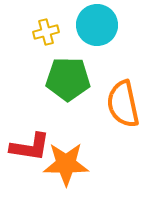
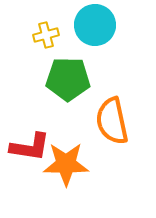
cyan circle: moved 2 px left
yellow cross: moved 3 px down
orange semicircle: moved 11 px left, 17 px down
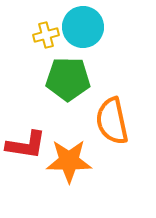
cyan circle: moved 12 px left, 2 px down
red L-shape: moved 4 px left, 2 px up
orange star: moved 3 px right, 3 px up
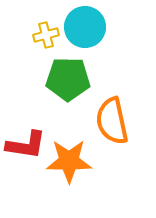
cyan circle: moved 2 px right
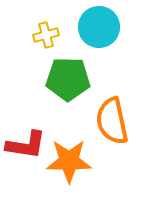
cyan circle: moved 14 px right
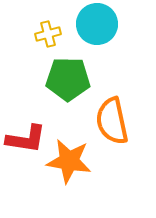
cyan circle: moved 2 px left, 3 px up
yellow cross: moved 2 px right, 1 px up
red L-shape: moved 6 px up
orange star: rotated 9 degrees clockwise
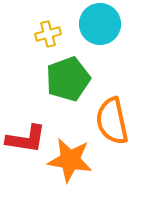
cyan circle: moved 3 px right
green pentagon: rotated 21 degrees counterclockwise
orange star: moved 1 px right, 1 px up
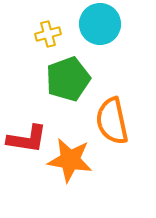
red L-shape: moved 1 px right
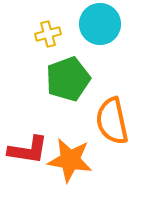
red L-shape: moved 1 px right, 11 px down
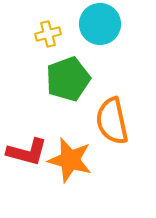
red L-shape: moved 1 px left, 2 px down; rotated 6 degrees clockwise
orange star: rotated 6 degrees clockwise
